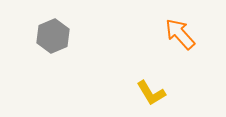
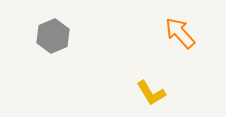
orange arrow: moved 1 px up
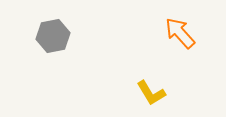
gray hexagon: rotated 12 degrees clockwise
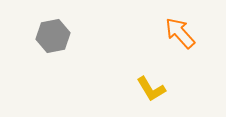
yellow L-shape: moved 4 px up
